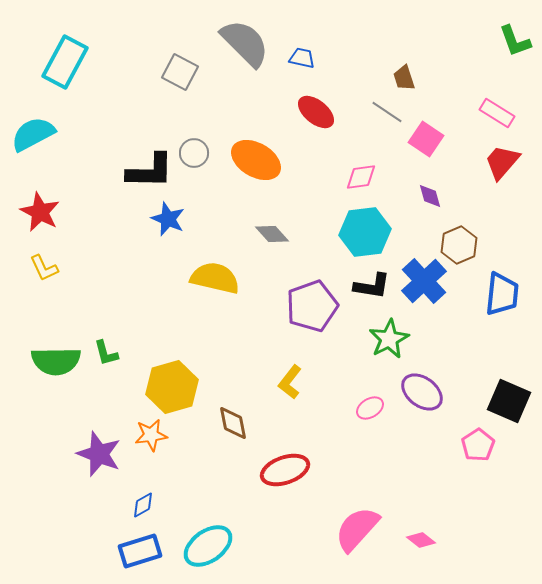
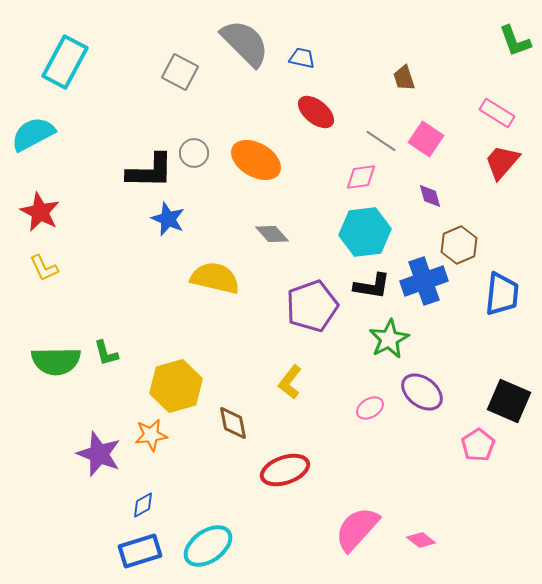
gray line at (387, 112): moved 6 px left, 29 px down
blue cross at (424, 281): rotated 24 degrees clockwise
yellow hexagon at (172, 387): moved 4 px right, 1 px up
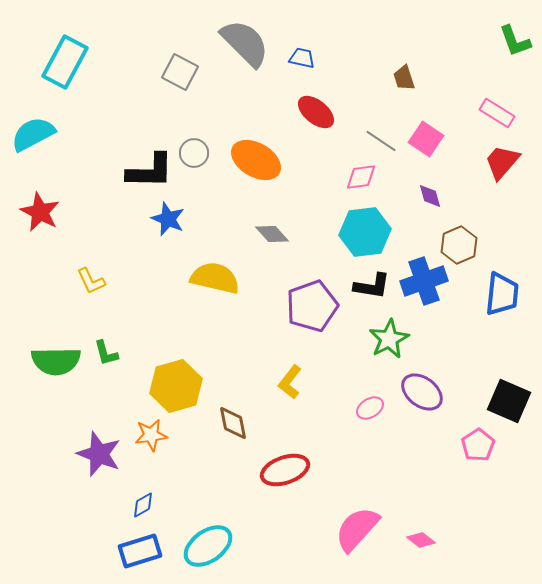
yellow L-shape at (44, 268): moved 47 px right, 13 px down
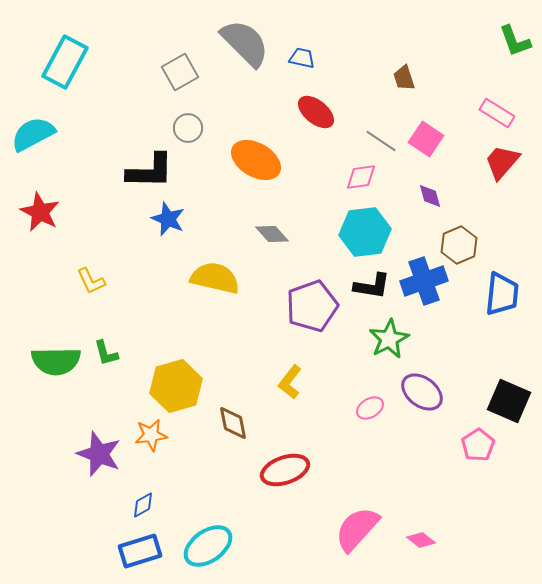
gray square at (180, 72): rotated 33 degrees clockwise
gray circle at (194, 153): moved 6 px left, 25 px up
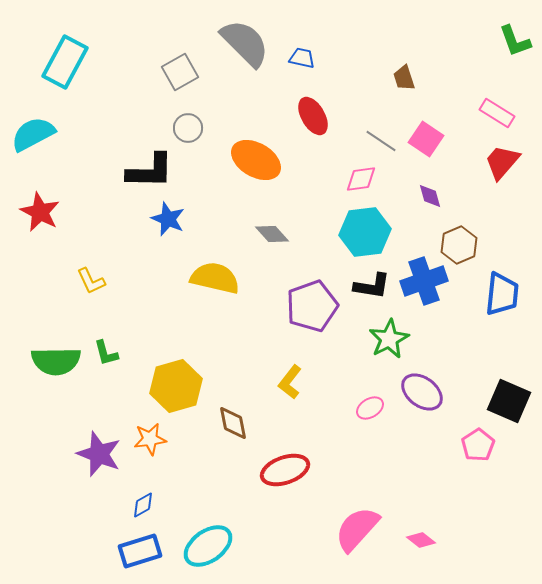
red ellipse at (316, 112): moved 3 px left, 4 px down; rotated 21 degrees clockwise
pink diamond at (361, 177): moved 2 px down
orange star at (151, 435): moved 1 px left, 4 px down
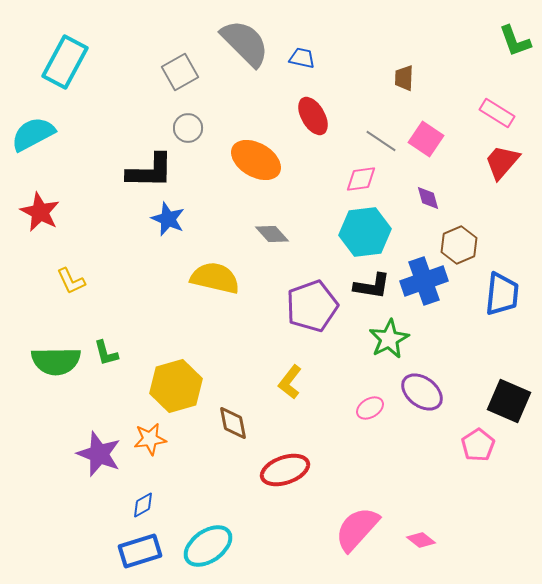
brown trapezoid at (404, 78): rotated 20 degrees clockwise
purple diamond at (430, 196): moved 2 px left, 2 px down
yellow L-shape at (91, 281): moved 20 px left
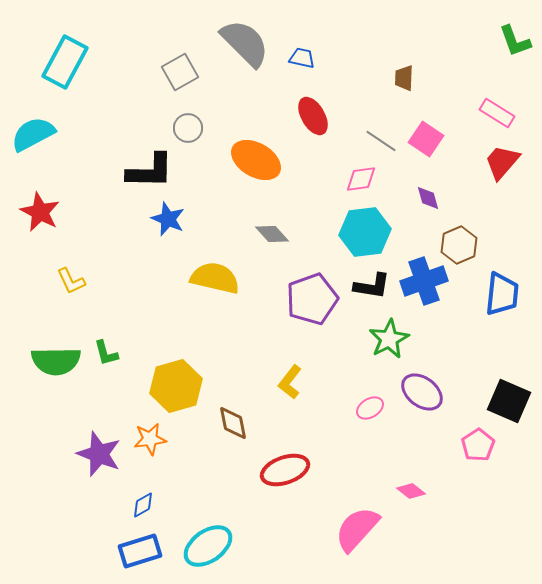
purple pentagon at (312, 306): moved 7 px up
pink diamond at (421, 540): moved 10 px left, 49 px up
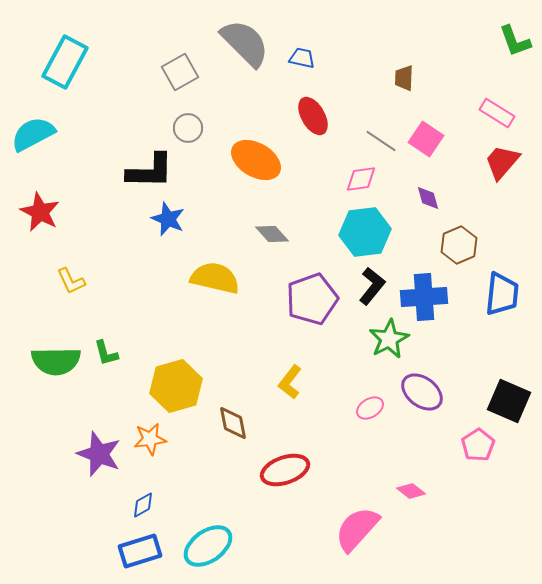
blue cross at (424, 281): moved 16 px down; rotated 15 degrees clockwise
black L-shape at (372, 286): rotated 60 degrees counterclockwise
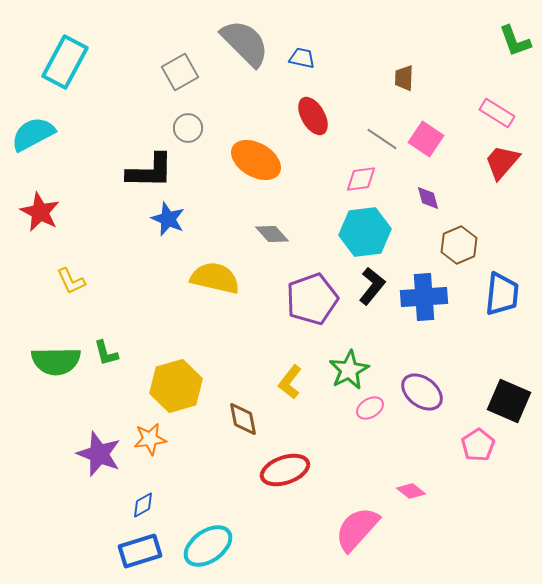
gray line at (381, 141): moved 1 px right, 2 px up
green star at (389, 339): moved 40 px left, 31 px down
brown diamond at (233, 423): moved 10 px right, 4 px up
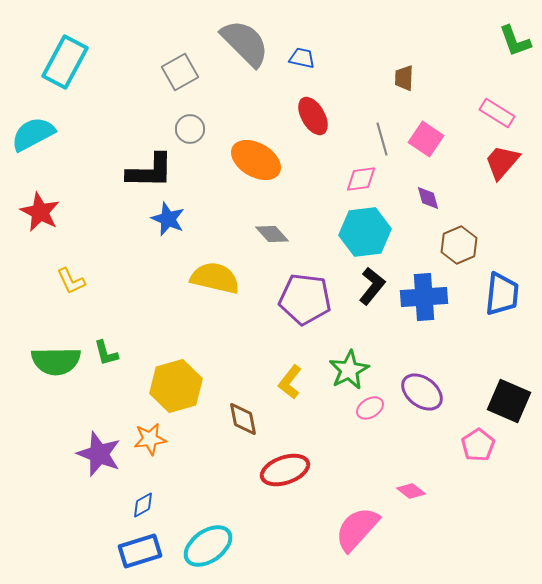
gray circle at (188, 128): moved 2 px right, 1 px down
gray line at (382, 139): rotated 40 degrees clockwise
purple pentagon at (312, 299): moved 7 px left; rotated 27 degrees clockwise
